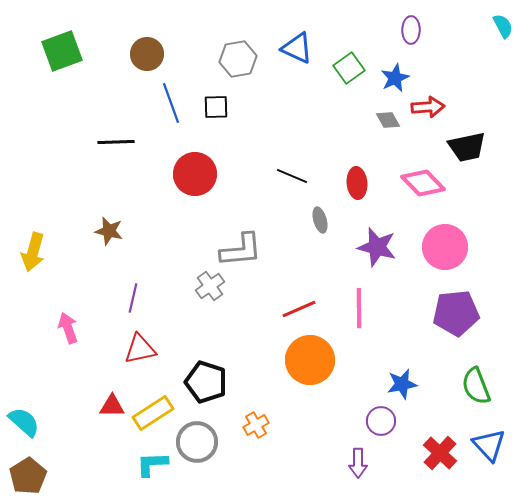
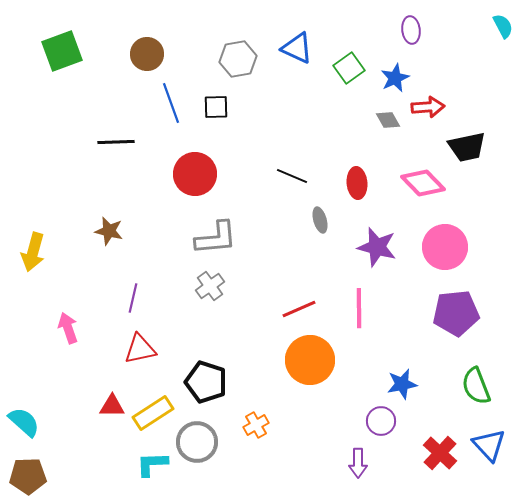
purple ellipse at (411, 30): rotated 8 degrees counterclockwise
gray L-shape at (241, 250): moved 25 px left, 12 px up
brown pentagon at (28, 476): rotated 30 degrees clockwise
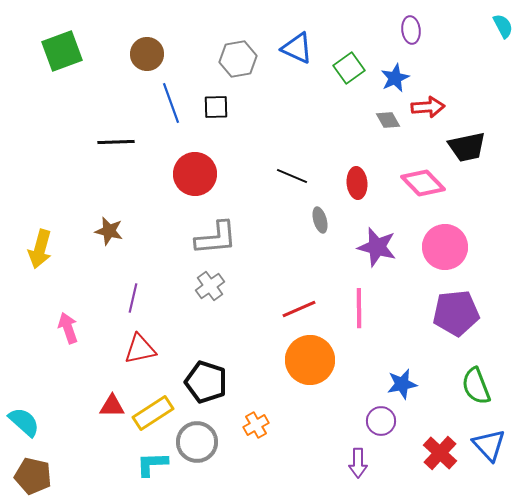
yellow arrow at (33, 252): moved 7 px right, 3 px up
brown pentagon at (28, 476): moved 5 px right; rotated 15 degrees clockwise
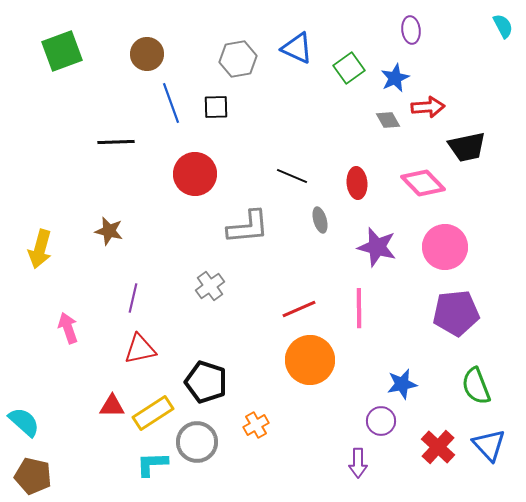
gray L-shape at (216, 238): moved 32 px right, 11 px up
red cross at (440, 453): moved 2 px left, 6 px up
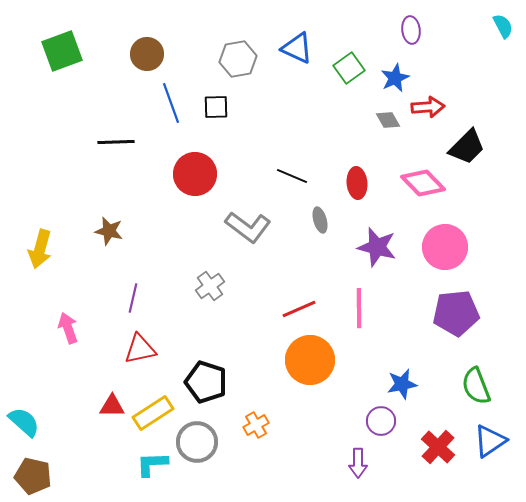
black trapezoid at (467, 147): rotated 33 degrees counterclockwise
gray L-shape at (248, 227): rotated 42 degrees clockwise
blue triangle at (489, 445): moved 1 px right, 4 px up; rotated 39 degrees clockwise
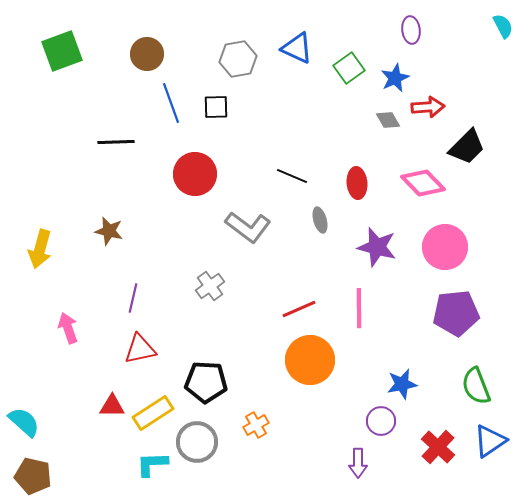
black pentagon at (206, 382): rotated 15 degrees counterclockwise
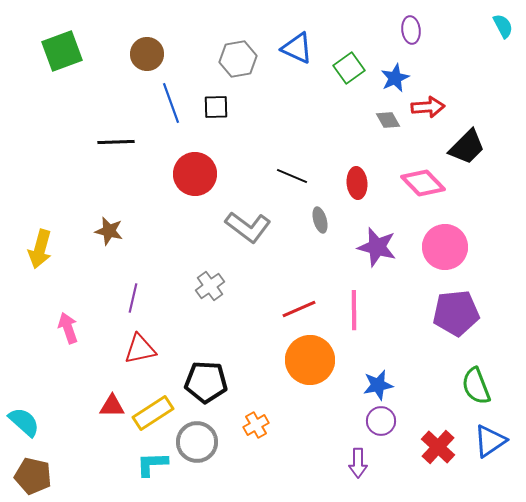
pink line at (359, 308): moved 5 px left, 2 px down
blue star at (402, 384): moved 24 px left, 1 px down
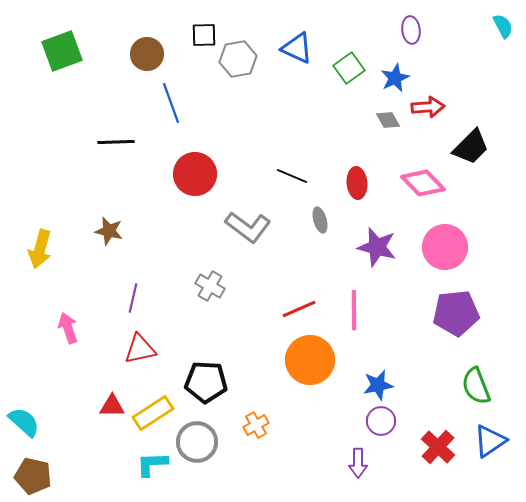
black square at (216, 107): moved 12 px left, 72 px up
black trapezoid at (467, 147): moved 4 px right
gray cross at (210, 286): rotated 24 degrees counterclockwise
